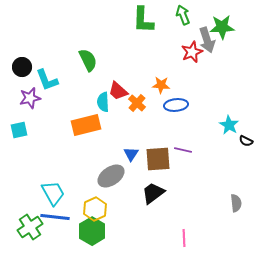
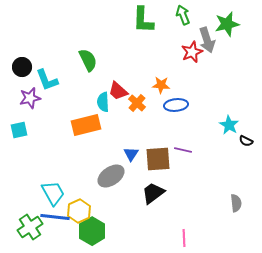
green star: moved 5 px right, 3 px up; rotated 10 degrees counterclockwise
yellow hexagon: moved 16 px left, 2 px down
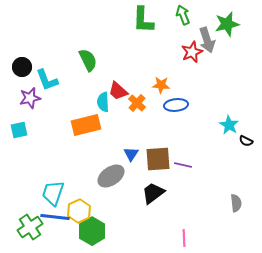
purple line: moved 15 px down
cyan trapezoid: rotated 132 degrees counterclockwise
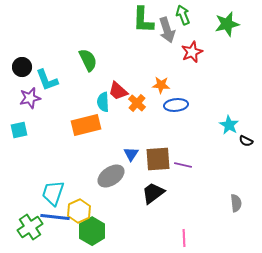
gray arrow: moved 40 px left, 10 px up
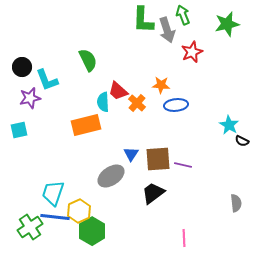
black semicircle: moved 4 px left
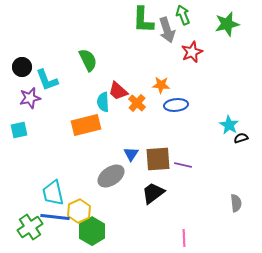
black semicircle: moved 1 px left, 3 px up; rotated 136 degrees clockwise
cyan trapezoid: rotated 32 degrees counterclockwise
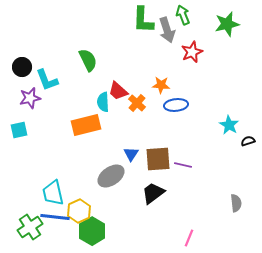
black semicircle: moved 7 px right, 3 px down
pink line: moved 5 px right; rotated 24 degrees clockwise
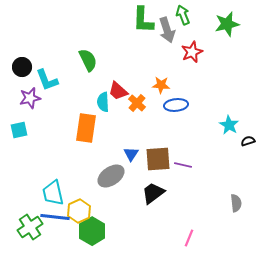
orange rectangle: moved 3 px down; rotated 68 degrees counterclockwise
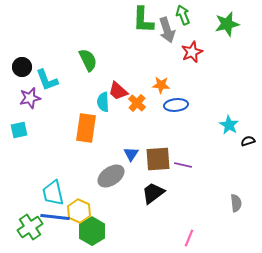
yellow hexagon: rotated 10 degrees counterclockwise
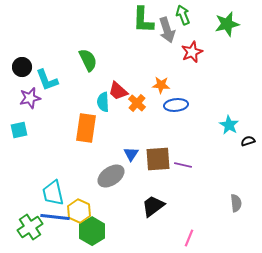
black trapezoid: moved 13 px down
